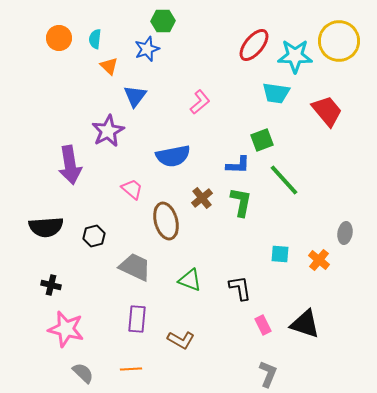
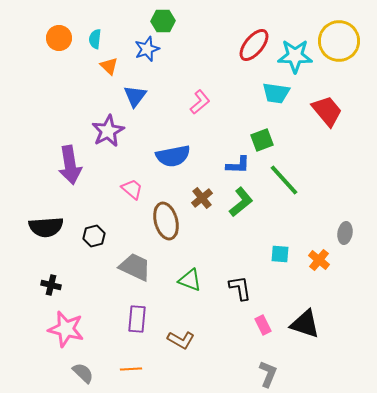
green L-shape: rotated 40 degrees clockwise
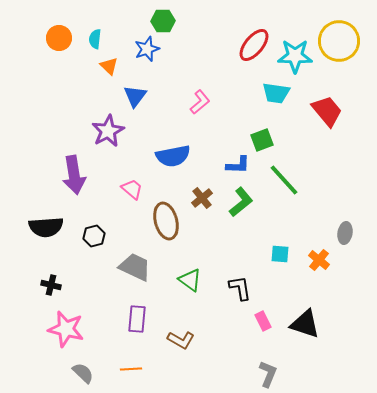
purple arrow: moved 4 px right, 10 px down
green triangle: rotated 15 degrees clockwise
pink rectangle: moved 4 px up
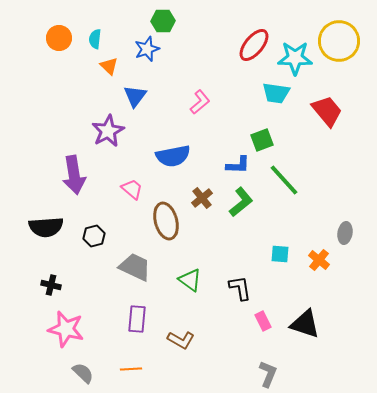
cyan star: moved 2 px down
